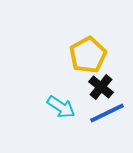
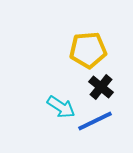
yellow pentagon: moved 5 px up; rotated 24 degrees clockwise
blue line: moved 12 px left, 8 px down
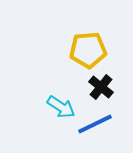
blue line: moved 3 px down
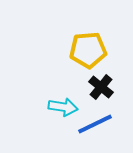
cyan arrow: moved 2 px right; rotated 24 degrees counterclockwise
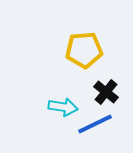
yellow pentagon: moved 4 px left
black cross: moved 5 px right, 5 px down
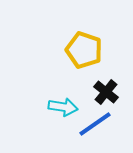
yellow pentagon: rotated 24 degrees clockwise
blue line: rotated 9 degrees counterclockwise
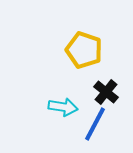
blue line: rotated 27 degrees counterclockwise
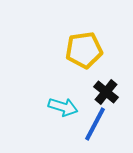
yellow pentagon: rotated 27 degrees counterclockwise
cyan arrow: rotated 8 degrees clockwise
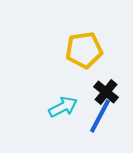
cyan arrow: rotated 44 degrees counterclockwise
blue line: moved 5 px right, 8 px up
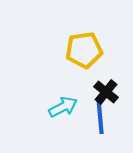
blue line: rotated 33 degrees counterclockwise
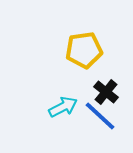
blue line: rotated 42 degrees counterclockwise
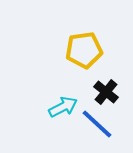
blue line: moved 3 px left, 8 px down
